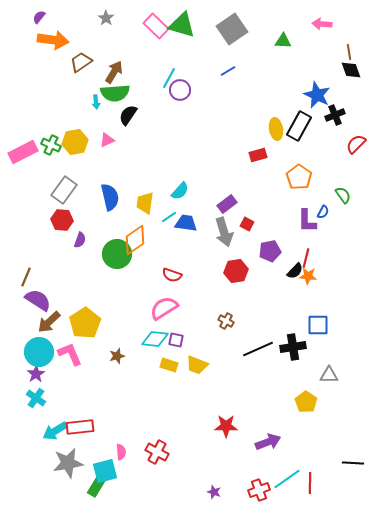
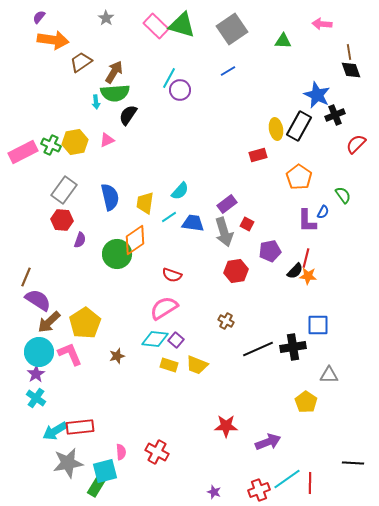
blue trapezoid at (186, 223): moved 7 px right
purple square at (176, 340): rotated 28 degrees clockwise
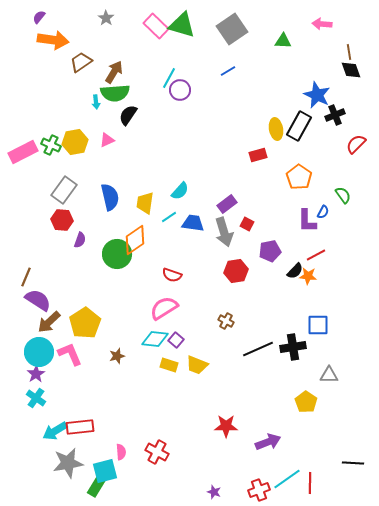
red line at (306, 258): moved 10 px right, 3 px up; rotated 48 degrees clockwise
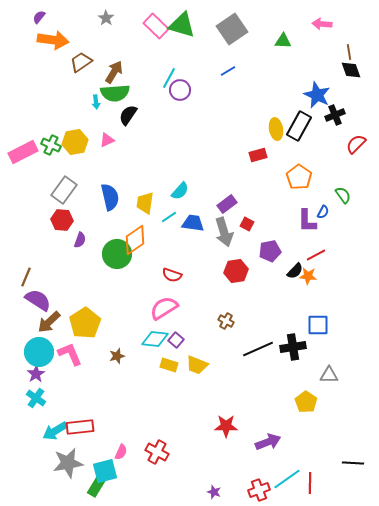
pink semicircle at (121, 452): rotated 28 degrees clockwise
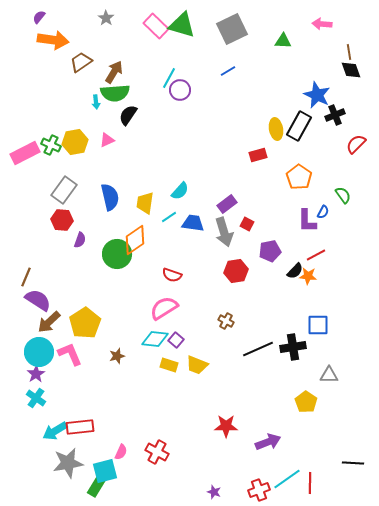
gray square at (232, 29): rotated 8 degrees clockwise
pink rectangle at (23, 152): moved 2 px right, 1 px down
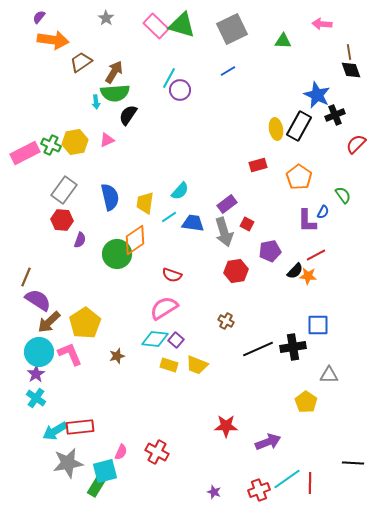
red rectangle at (258, 155): moved 10 px down
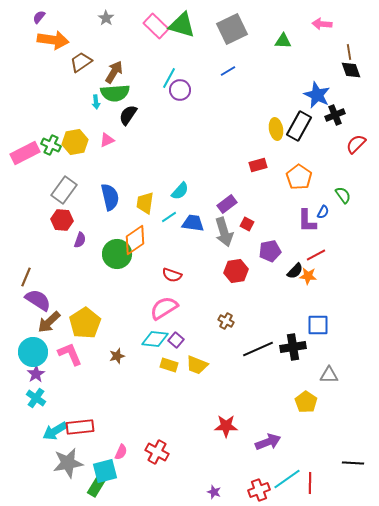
cyan circle at (39, 352): moved 6 px left
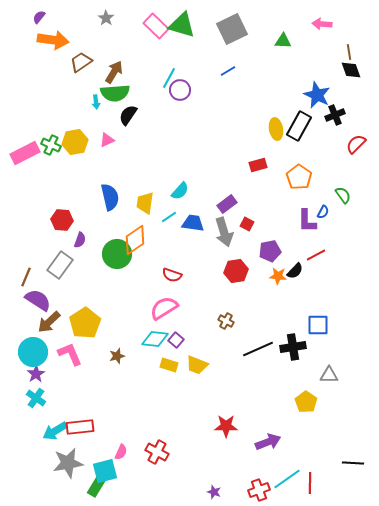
gray rectangle at (64, 190): moved 4 px left, 75 px down
orange star at (308, 276): moved 30 px left
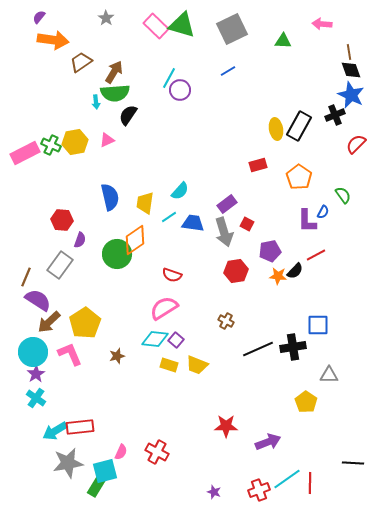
blue star at (317, 95): moved 34 px right
